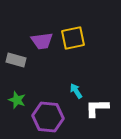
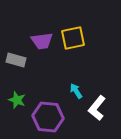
white L-shape: rotated 50 degrees counterclockwise
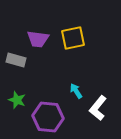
purple trapezoid: moved 4 px left, 2 px up; rotated 15 degrees clockwise
white L-shape: moved 1 px right
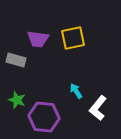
purple hexagon: moved 4 px left
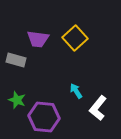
yellow square: moved 2 px right; rotated 30 degrees counterclockwise
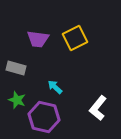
yellow square: rotated 15 degrees clockwise
gray rectangle: moved 8 px down
cyan arrow: moved 21 px left, 4 px up; rotated 14 degrees counterclockwise
purple hexagon: rotated 8 degrees clockwise
